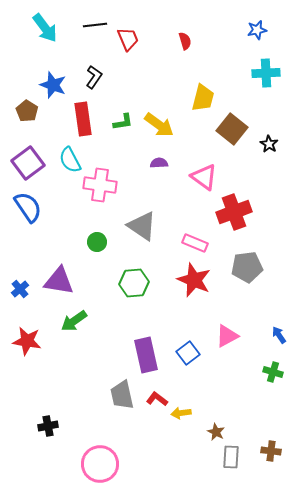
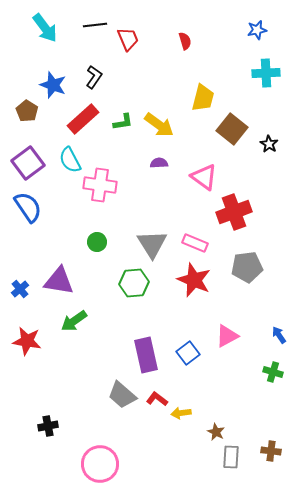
red rectangle at (83, 119): rotated 56 degrees clockwise
gray triangle at (142, 226): moved 10 px right, 18 px down; rotated 24 degrees clockwise
gray trapezoid at (122, 395): rotated 36 degrees counterclockwise
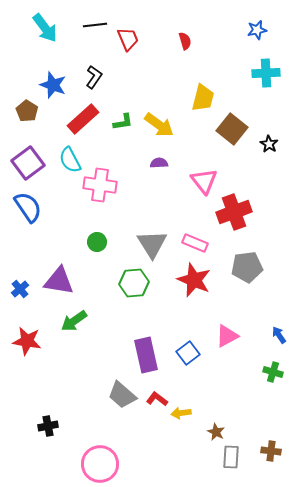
pink triangle at (204, 177): moved 4 px down; rotated 16 degrees clockwise
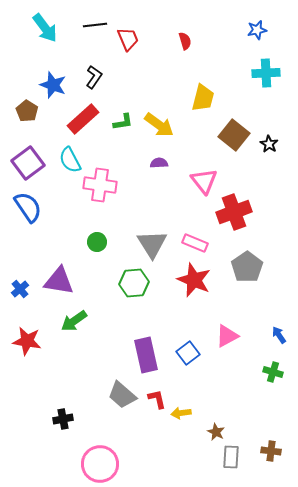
brown square at (232, 129): moved 2 px right, 6 px down
gray pentagon at (247, 267): rotated 28 degrees counterclockwise
red L-shape at (157, 399): rotated 40 degrees clockwise
black cross at (48, 426): moved 15 px right, 7 px up
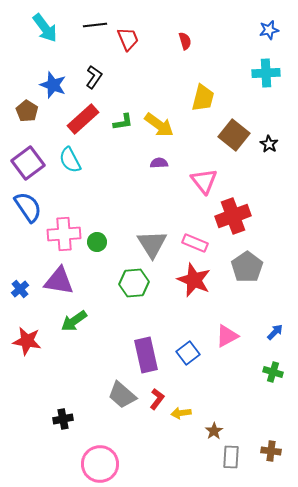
blue star at (257, 30): moved 12 px right
pink cross at (100, 185): moved 36 px left, 49 px down; rotated 12 degrees counterclockwise
red cross at (234, 212): moved 1 px left, 4 px down
blue arrow at (279, 335): moved 4 px left, 3 px up; rotated 78 degrees clockwise
red L-shape at (157, 399): rotated 50 degrees clockwise
brown star at (216, 432): moved 2 px left, 1 px up; rotated 12 degrees clockwise
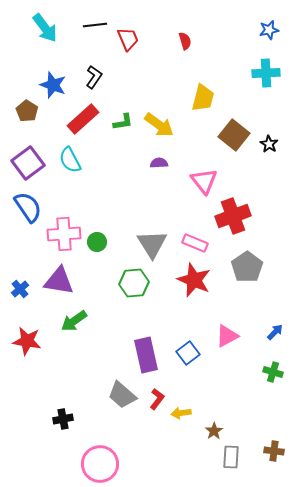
brown cross at (271, 451): moved 3 px right
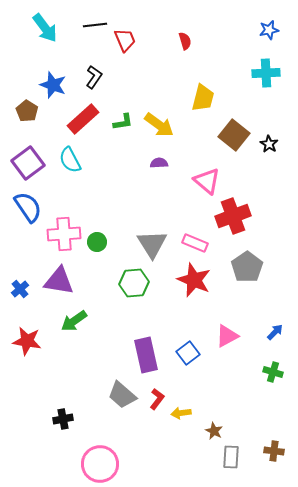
red trapezoid at (128, 39): moved 3 px left, 1 px down
pink triangle at (204, 181): moved 3 px right; rotated 12 degrees counterclockwise
brown star at (214, 431): rotated 12 degrees counterclockwise
